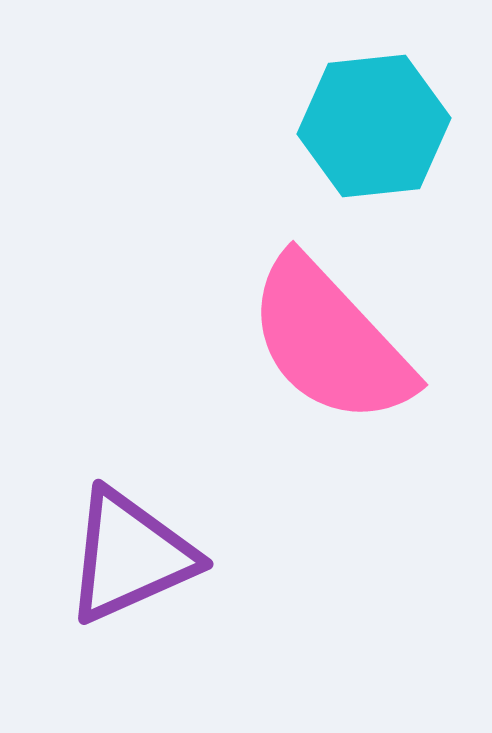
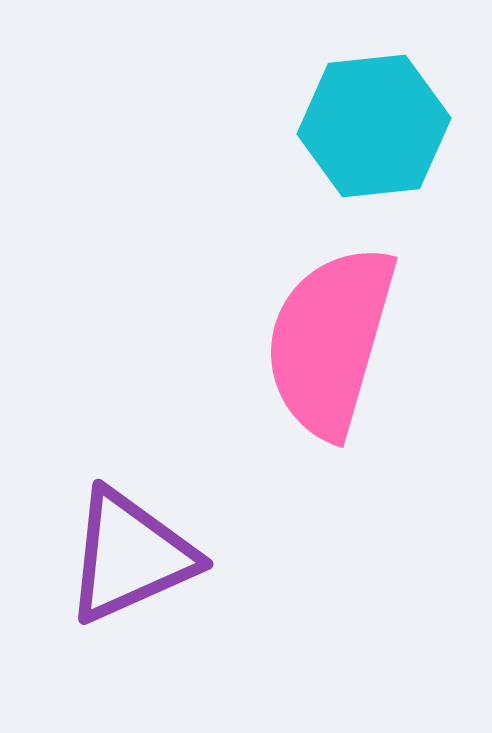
pink semicircle: rotated 59 degrees clockwise
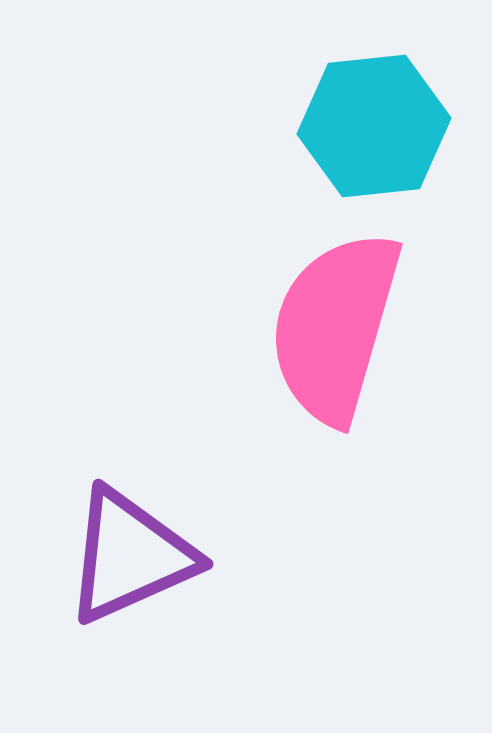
pink semicircle: moved 5 px right, 14 px up
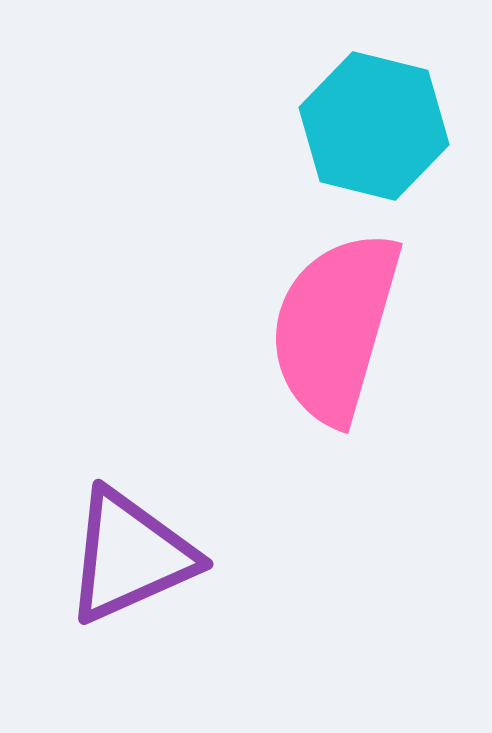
cyan hexagon: rotated 20 degrees clockwise
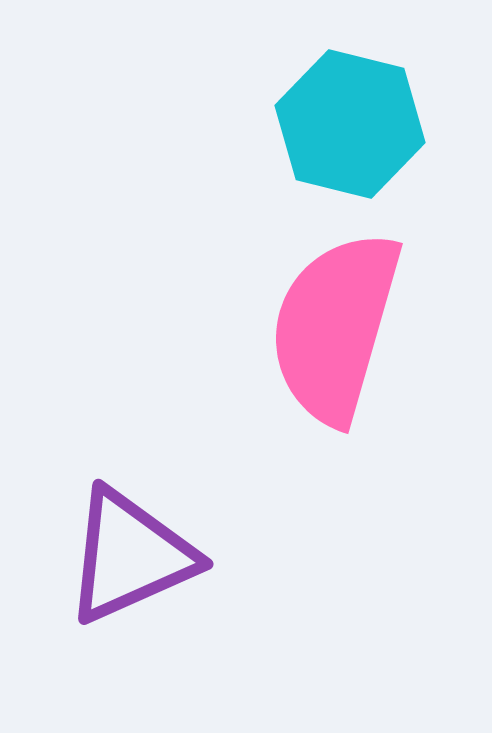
cyan hexagon: moved 24 px left, 2 px up
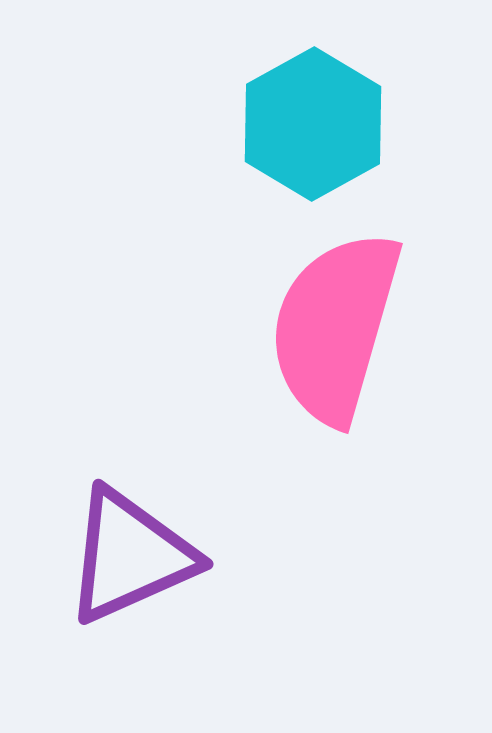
cyan hexagon: moved 37 px left; rotated 17 degrees clockwise
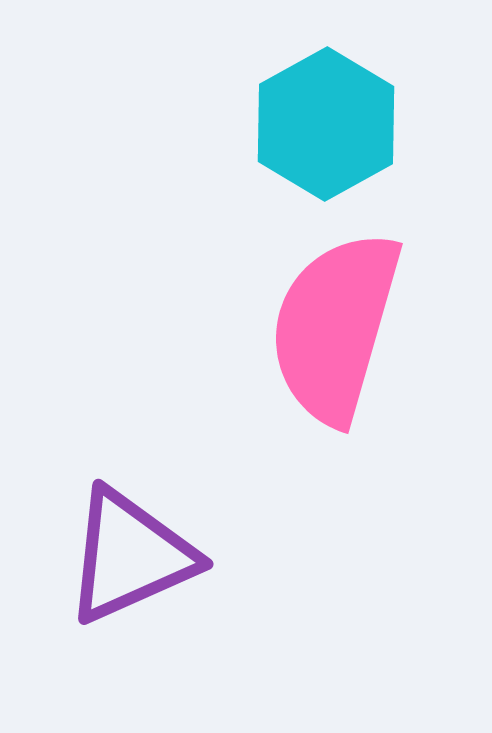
cyan hexagon: moved 13 px right
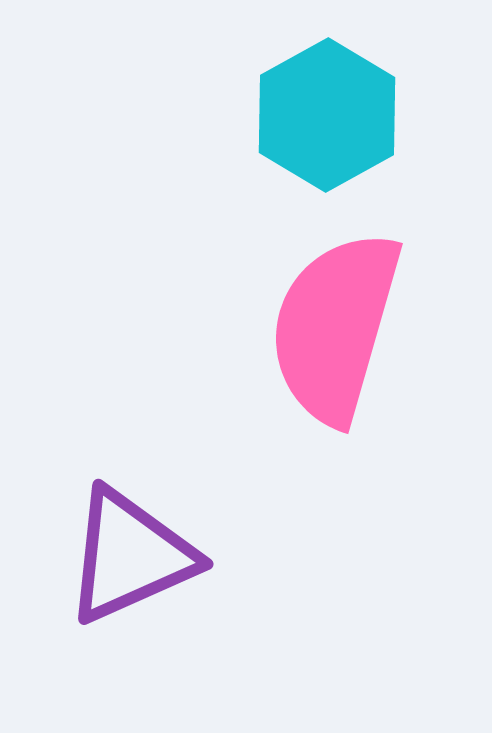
cyan hexagon: moved 1 px right, 9 px up
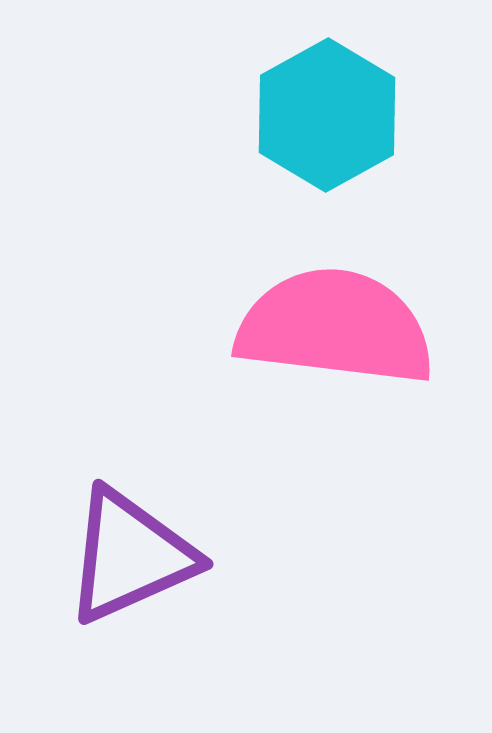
pink semicircle: rotated 81 degrees clockwise
